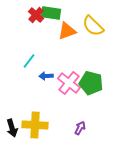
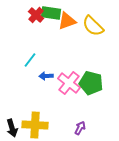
orange triangle: moved 10 px up
cyan line: moved 1 px right, 1 px up
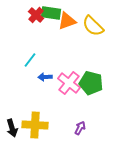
blue arrow: moved 1 px left, 1 px down
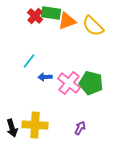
red cross: moved 1 px left, 1 px down
cyan line: moved 1 px left, 1 px down
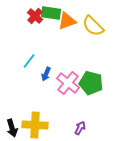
blue arrow: moved 1 px right, 3 px up; rotated 64 degrees counterclockwise
pink cross: moved 1 px left
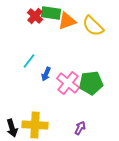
green pentagon: rotated 20 degrees counterclockwise
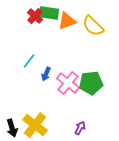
green rectangle: moved 2 px left
yellow cross: rotated 35 degrees clockwise
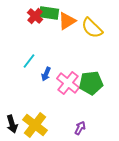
orange triangle: rotated 12 degrees counterclockwise
yellow semicircle: moved 1 px left, 2 px down
black arrow: moved 4 px up
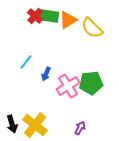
green rectangle: moved 3 px down
orange triangle: moved 1 px right, 1 px up
cyan line: moved 3 px left, 1 px down
pink cross: moved 3 px down; rotated 20 degrees clockwise
